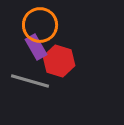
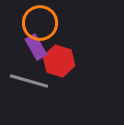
orange circle: moved 2 px up
gray line: moved 1 px left
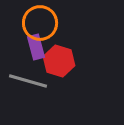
purple rectangle: rotated 15 degrees clockwise
gray line: moved 1 px left
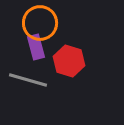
red hexagon: moved 10 px right
gray line: moved 1 px up
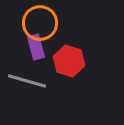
gray line: moved 1 px left, 1 px down
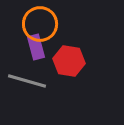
orange circle: moved 1 px down
red hexagon: rotated 8 degrees counterclockwise
